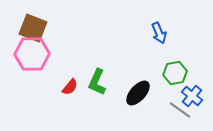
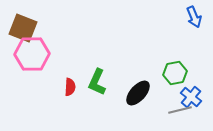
brown square: moved 10 px left
blue arrow: moved 35 px right, 16 px up
red semicircle: rotated 36 degrees counterclockwise
blue cross: moved 1 px left, 1 px down
gray line: rotated 50 degrees counterclockwise
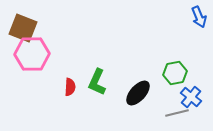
blue arrow: moved 5 px right
gray line: moved 3 px left, 3 px down
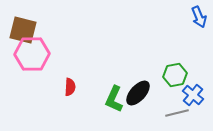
brown square: moved 2 px down; rotated 8 degrees counterclockwise
green hexagon: moved 2 px down
green L-shape: moved 17 px right, 17 px down
blue cross: moved 2 px right, 2 px up
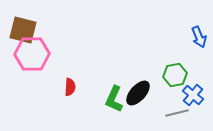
blue arrow: moved 20 px down
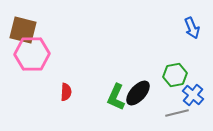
blue arrow: moved 7 px left, 9 px up
red semicircle: moved 4 px left, 5 px down
green L-shape: moved 2 px right, 2 px up
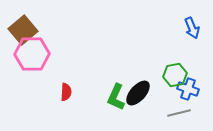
brown square: rotated 36 degrees clockwise
blue cross: moved 5 px left, 6 px up; rotated 20 degrees counterclockwise
gray line: moved 2 px right
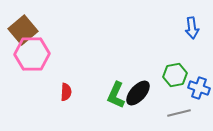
blue arrow: rotated 15 degrees clockwise
blue cross: moved 11 px right, 1 px up
green L-shape: moved 2 px up
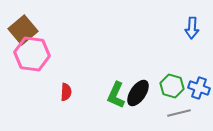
blue arrow: rotated 10 degrees clockwise
pink hexagon: rotated 8 degrees clockwise
green hexagon: moved 3 px left, 11 px down; rotated 25 degrees clockwise
black ellipse: rotated 8 degrees counterclockwise
